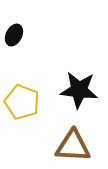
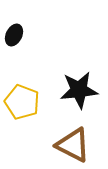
black star: rotated 12 degrees counterclockwise
brown triangle: moved 1 px up; rotated 24 degrees clockwise
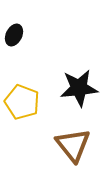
black star: moved 2 px up
brown triangle: rotated 24 degrees clockwise
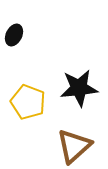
yellow pentagon: moved 6 px right
brown triangle: moved 1 px right, 1 px down; rotated 27 degrees clockwise
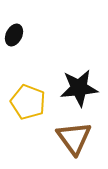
brown triangle: moved 8 px up; rotated 24 degrees counterclockwise
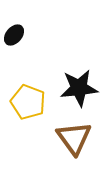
black ellipse: rotated 15 degrees clockwise
